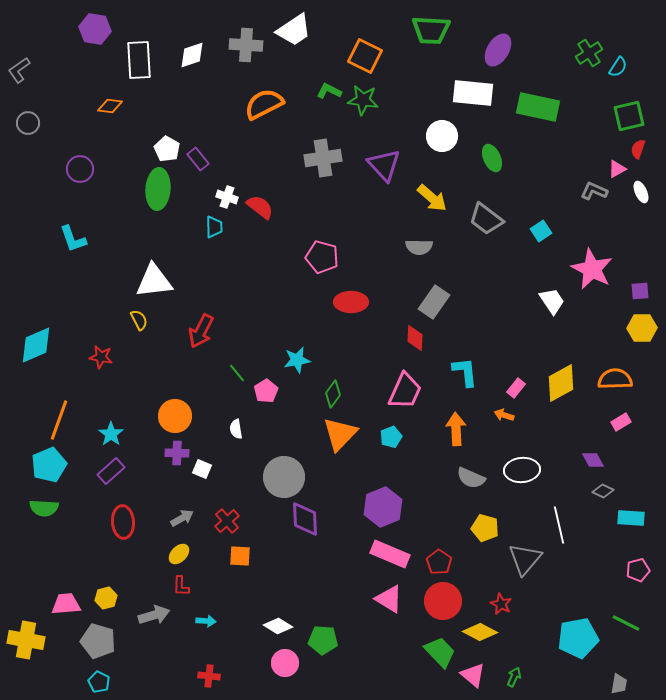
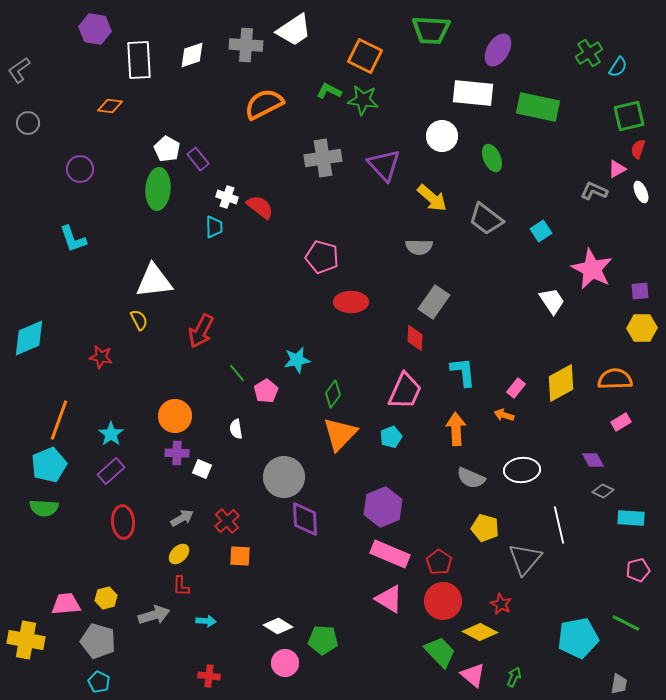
cyan diamond at (36, 345): moved 7 px left, 7 px up
cyan L-shape at (465, 372): moved 2 px left
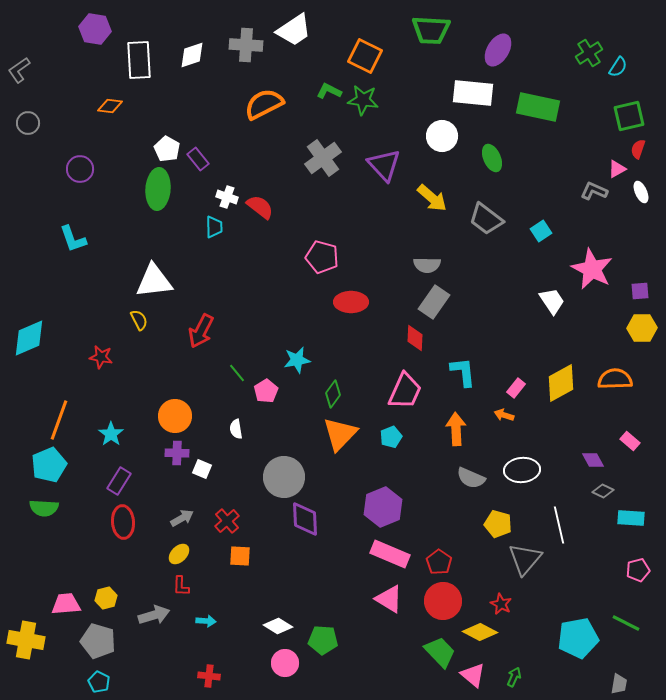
gray cross at (323, 158): rotated 27 degrees counterclockwise
gray semicircle at (419, 247): moved 8 px right, 18 px down
pink rectangle at (621, 422): moved 9 px right, 19 px down; rotated 72 degrees clockwise
purple rectangle at (111, 471): moved 8 px right, 10 px down; rotated 16 degrees counterclockwise
yellow pentagon at (485, 528): moved 13 px right, 4 px up
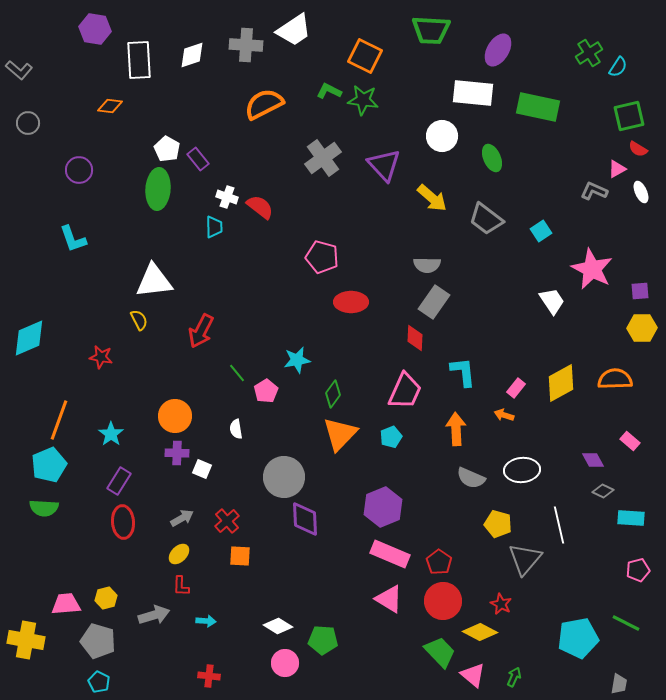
gray L-shape at (19, 70): rotated 104 degrees counterclockwise
red semicircle at (638, 149): rotated 78 degrees counterclockwise
purple circle at (80, 169): moved 1 px left, 1 px down
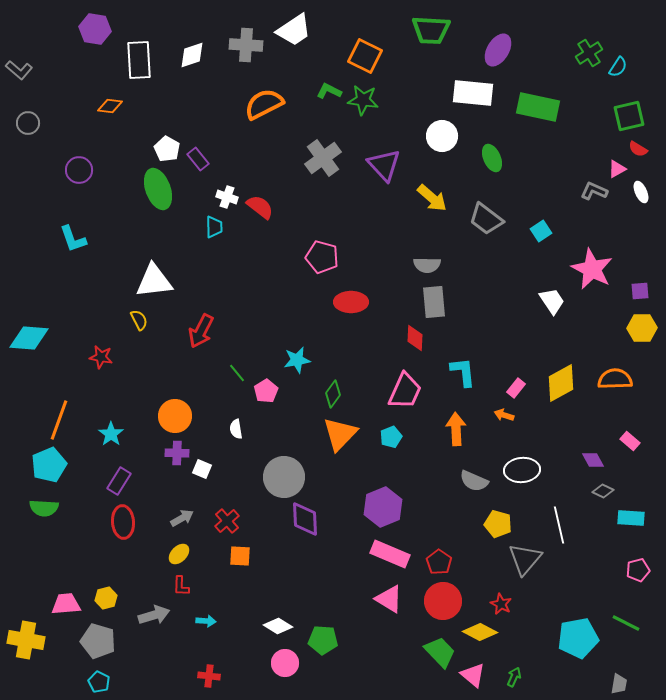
green ellipse at (158, 189): rotated 24 degrees counterclockwise
gray rectangle at (434, 302): rotated 40 degrees counterclockwise
cyan diamond at (29, 338): rotated 27 degrees clockwise
gray semicircle at (471, 478): moved 3 px right, 3 px down
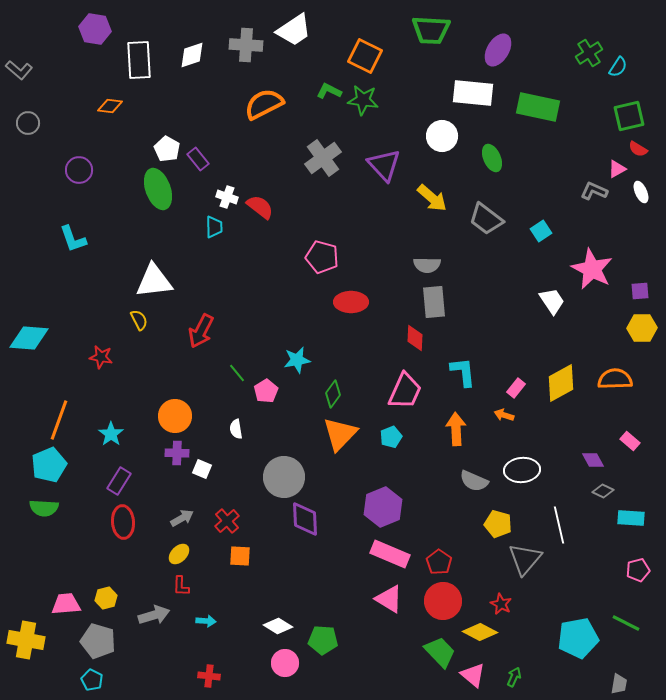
cyan pentagon at (99, 682): moved 7 px left, 2 px up
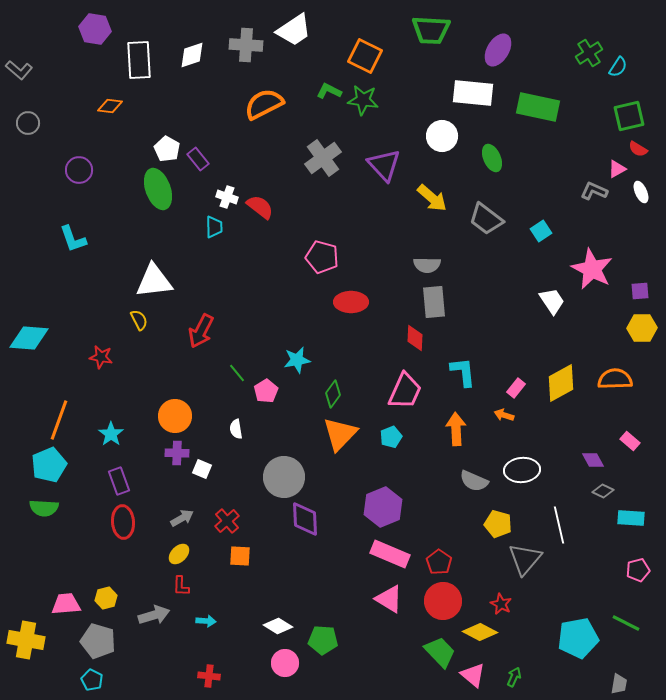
purple rectangle at (119, 481): rotated 52 degrees counterclockwise
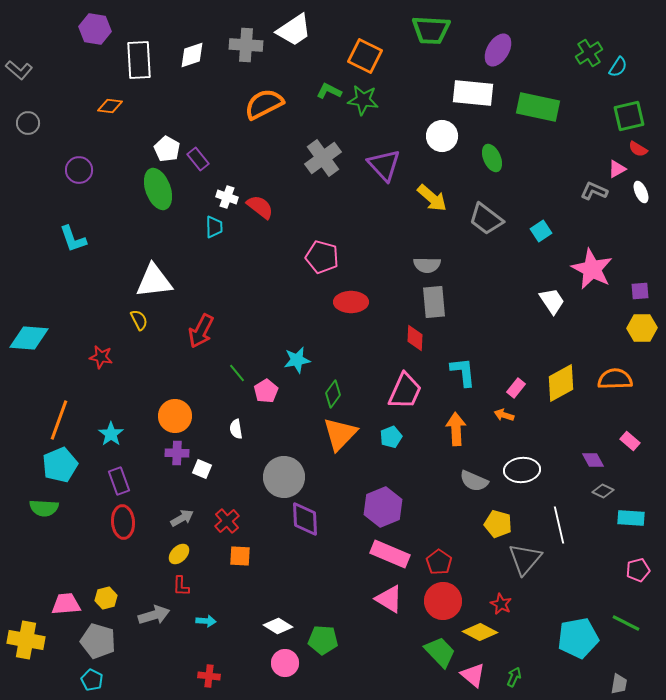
cyan pentagon at (49, 465): moved 11 px right
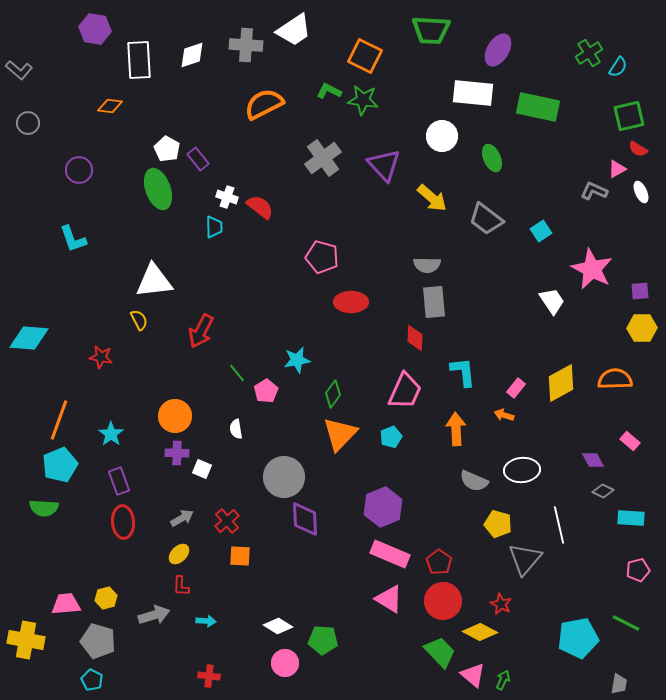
green arrow at (514, 677): moved 11 px left, 3 px down
